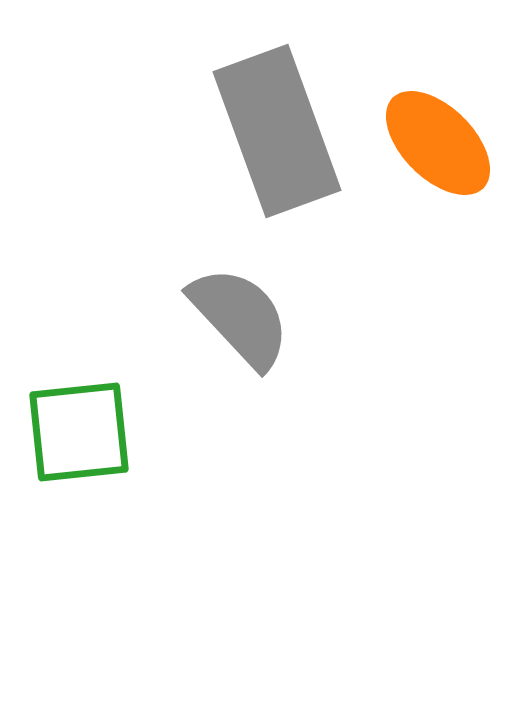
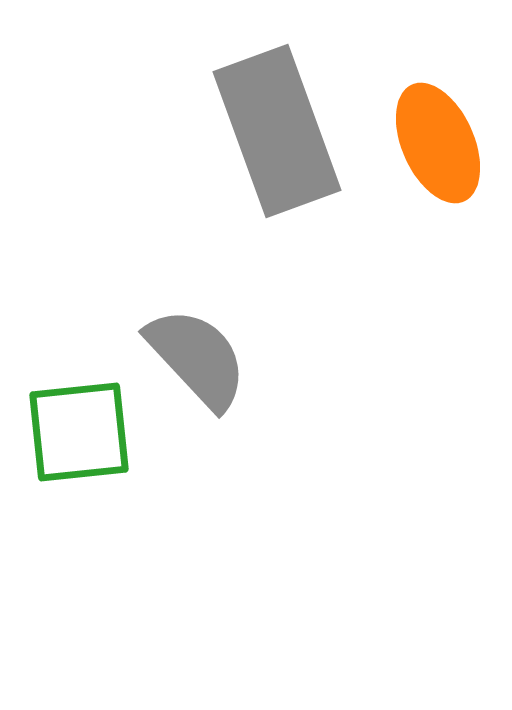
orange ellipse: rotated 21 degrees clockwise
gray semicircle: moved 43 px left, 41 px down
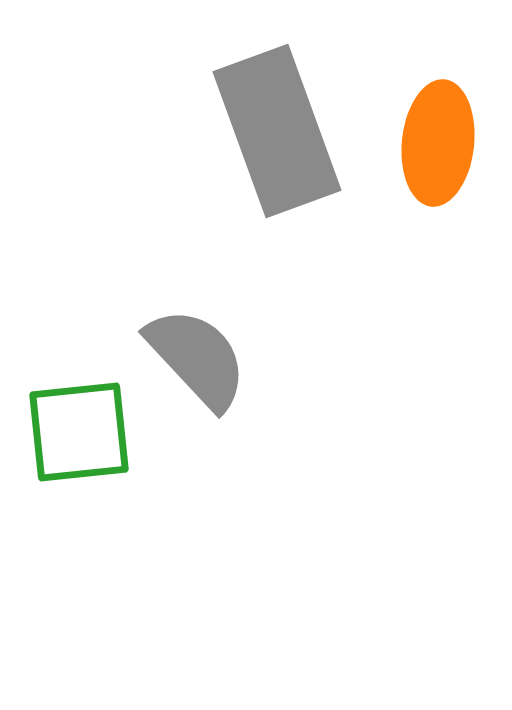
orange ellipse: rotated 30 degrees clockwise
